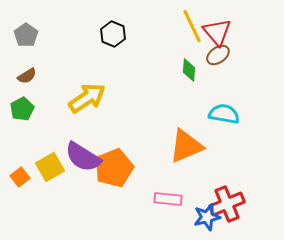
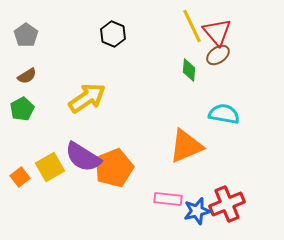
blue star: moved 10 px left, 6 px up
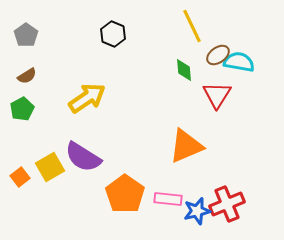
red triangle: moved 63 px down; rotated 12 degrees clockwise
green diamond: moved 5 px left; rotated 10 degrees counterclockwise
cyan semicircle: moved 15 px right, 52 px up
orange pentagon: moved 11 px right, 26 px down; rotated 15 degrees counterclockwise
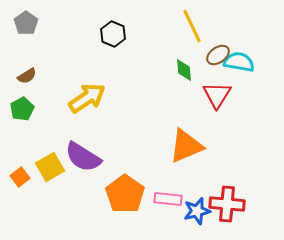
gray pentagon: moved 12 px up
red cross: rotated 28 degrees clockwise
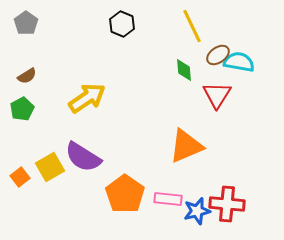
black hexagon: moved 9 px right, 10 px up
